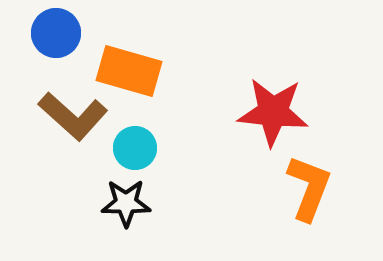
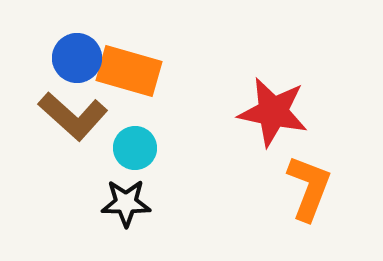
blue circle: moved 21 px right, 25 px down
red star: rotated 6 degrees clockwise
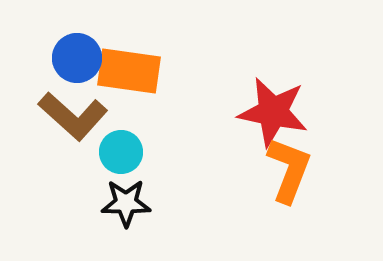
orange rectangle: rotated 8 degrees counterclockwise
cyan circle: moved 14 px left, 4 px down
orange L-shape: moved 20 px left, 18 px up
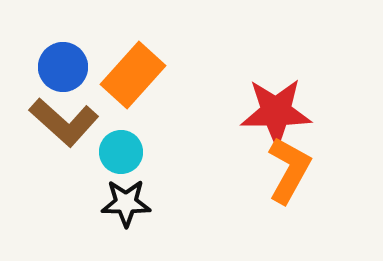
blue circle: moved 14 px left, 9 px down
orange rectangle: moved 4 px right, 4 px down; rotated 56 degrees counterclockwise
red star: moved 3 px right; rotated 12 degrees counterclockwise
brown L-shape: moved 9 px left, 6 px down
orange L-shape: rotated 8 degrees clockwise
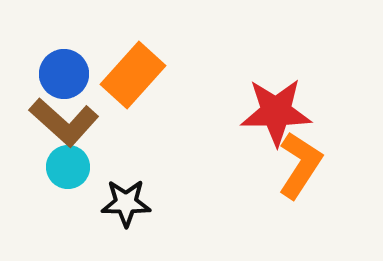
blue circle: moved 1 px right, 7 px down
cyan circle: moved 53 px left, 15 px down
orange L-shape: moved 11 px right, 5 px up; rotated 4 degrees clockwise
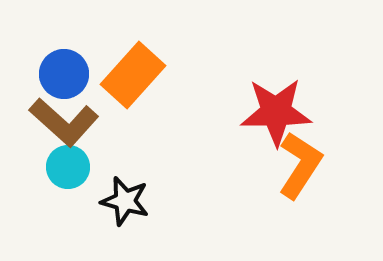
black star: moved 1 px left, 2 px up; rotated 15 degrees clockwise
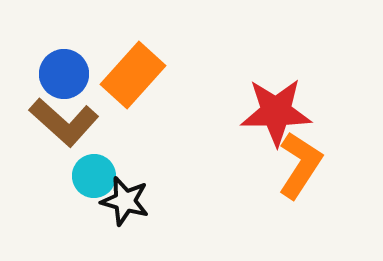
cyan circle: moved 26 px right, 9 px down
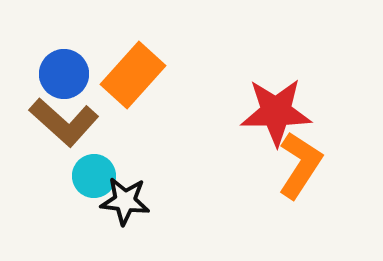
black star: rotated 9 degrees counterclockwise
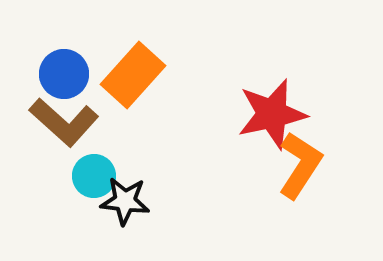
red star: moved 4 px left, 2 px down; rotated 12 degrees counterclockwise
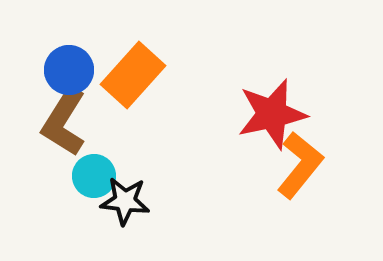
blue circle: moved 5 px right, 4 px up
brown L-shape: rotated 80 degrees clockwise
orange L-shape: rotated 6 degrees clockwise
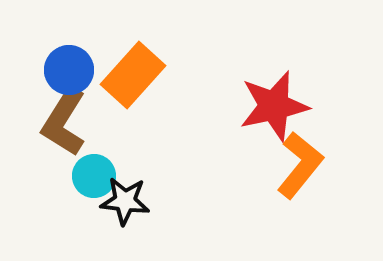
red star: moved 2 px right, 8 px up
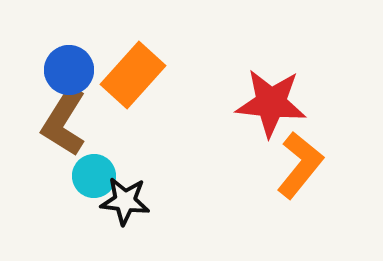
red star: moved 3 px left, 3 px up; rotated 18 degrees clockwise
